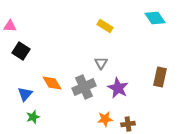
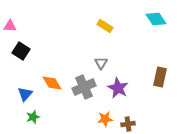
cyan diamond: moved 1 px right, 1 px down
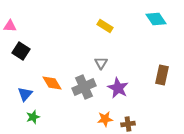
brown rectangle: moved 2 px right, 2 px up
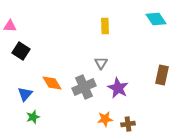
yellow rectangle: rotated 56 degrees clockwise
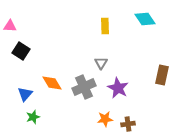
cyan diamond: moved 11 px left
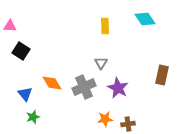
blue triangle: rotated 21 degrees counterclockwise
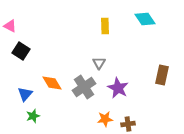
pink triangle: rotated 24 degrees clockwise
gray triangle: moved 2 px left
gray cross: rotated 10 degrees counterclockwise
blue triangle: rotated 21 degrees clockwise
green star: moved 1 px up
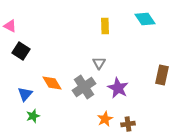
orange star: rotated 21 degrees counterclockwise
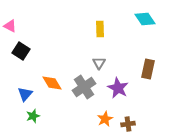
yellow rectangle: moved 5 px left, 3 px down
brown rectangle: moved 14 px left, 6 px up
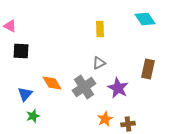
black square: rotated 30 degrees counterclockwise
gray triangle: rotated 32 degrees clockwise
